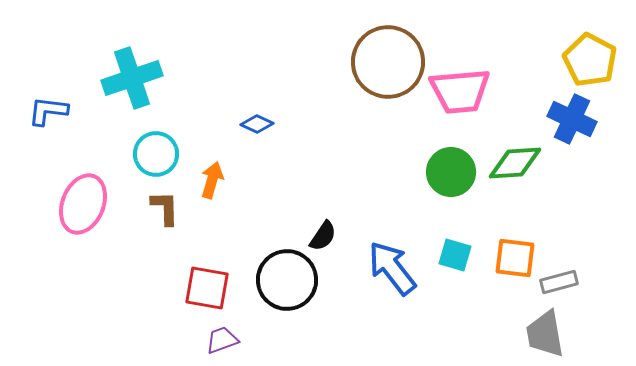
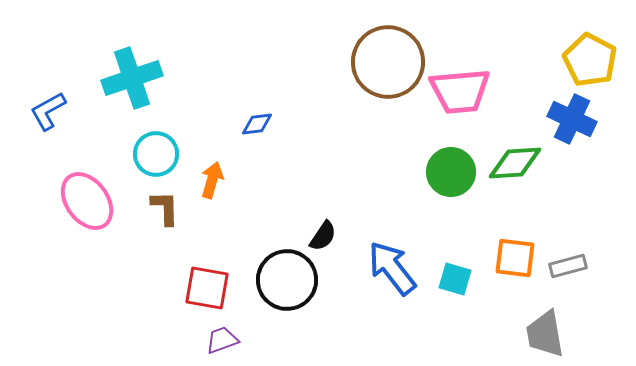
blue L-shape: rotated 36 degrees counterclockwise
blue diamond: rotated 32 degrees counterclockwise
pink ellipse: moved 4 px right, 3 px up; rotated 58 degrees counterclockwise
cyan square: moved 24 px down
gray rectangle: moved 9 px right, 16 px up
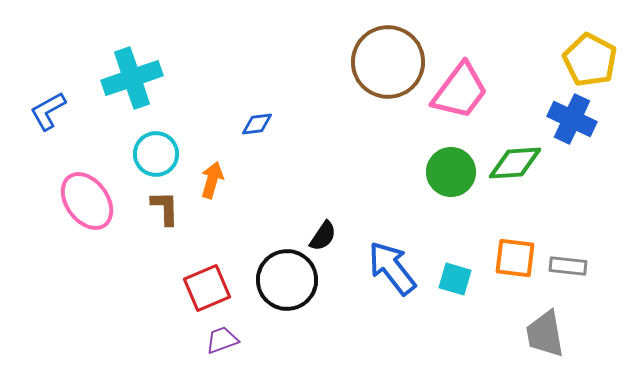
pink trapezoid: rotated 48 degrees counterclockwise
gray rectangle: rotated 21 degrees clockwise
red square: rotated 33 degrees counterclockwise
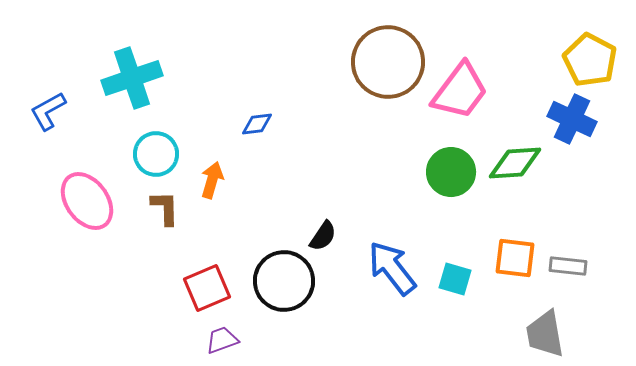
black circle: moved 3 px left, 1 px down
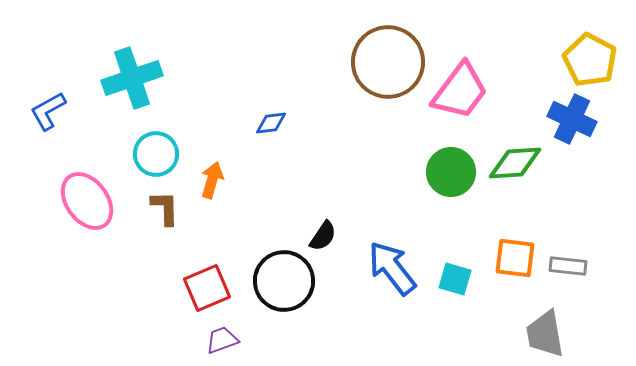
blue diamond: moved 14 px right, 1 px up
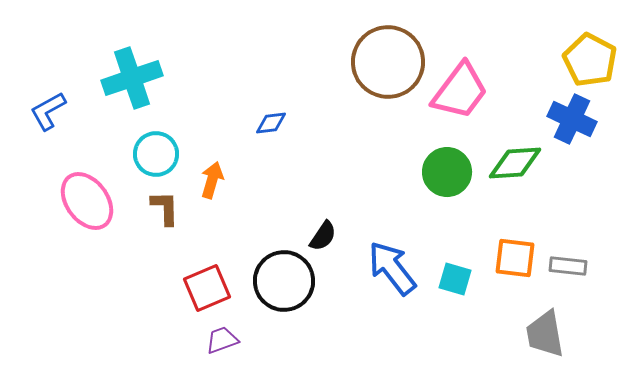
green circle: moved 4 px left
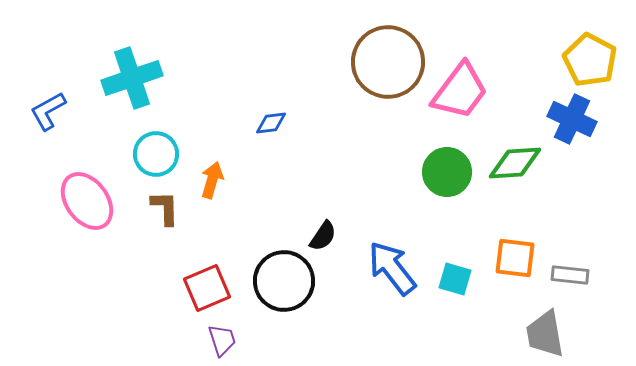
gray rectangle: moved 2 px right, 9 px down
purple trapezoid: rotated 92 degrees clockwise
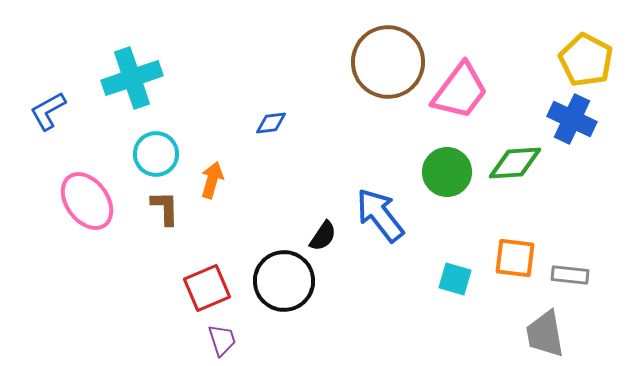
yellow pentagon: moved 4 px left
blue arrow: moved 12 px left, 53 px up
